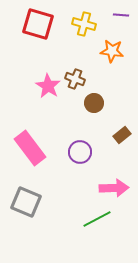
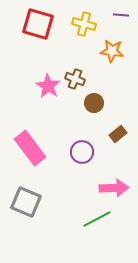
brown rectangle: moved 4 px left, 1 px up
purple circle: moved 2 px right
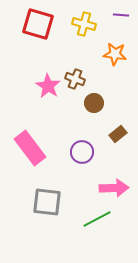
orange star: moved 3 px right, 3 px down
gray square: moved 21 px right; rotated 16 degrees counterclockwise
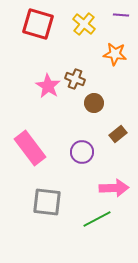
yellow cross: rotated 25 degrees clockwise
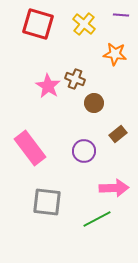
purple circle: moved 2 px right, 1 px up
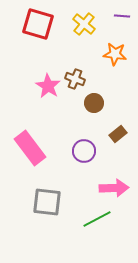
purple line: moved 1 px right, 1 px down
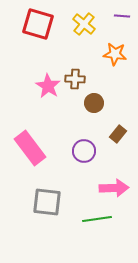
brown cross: rotated 18 degrees counterclockwise
brown rectangle: rotated 12 degrees counterclockwise
green line: rotated 20 degrees clockwise
